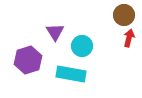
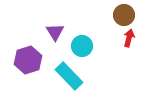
cyan rectangle: moved 2 px left, 2 px down; rotated 36 degrees clockwise
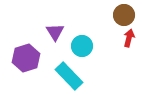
purple hexagon: moved 2 px left, 2 px up
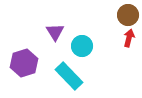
brown circle: moved 4 px right
purple hexagon: moved 2 px left, 5 px down
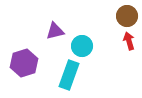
brown circle: moved 1 px left, 1 px down
purple triangle: moved 1 px up; rotated 48 degrees clockwise
red arrow: moved 3 px down; rotated 30 degrees counterclockwise
cyan rectangle: moved 1 px up; rotated 64 degrees clockwise
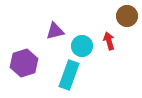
red arrow: moved 20 px left
